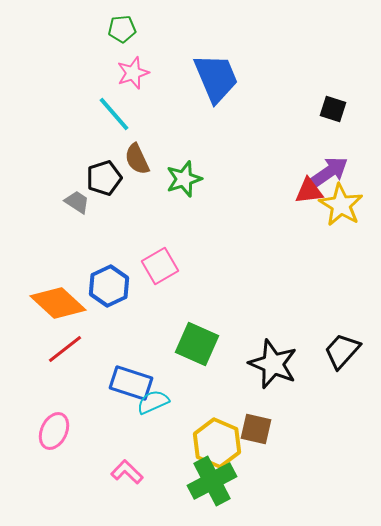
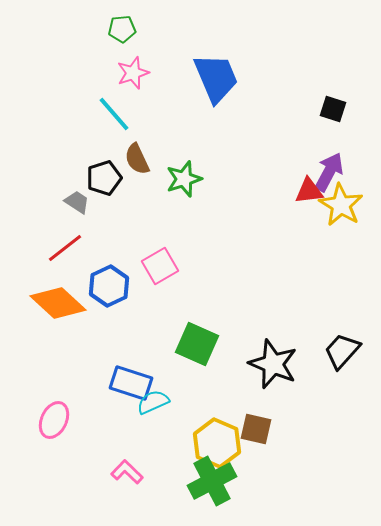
purple arrow: rotated 27 degrees counterclockwise
red line: moved 101 px up
pink ellipse: moved 11 px up
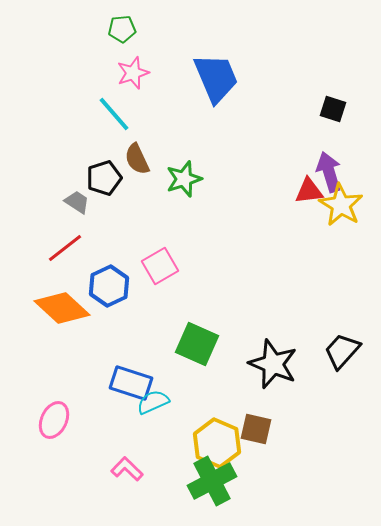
purple arrow: rotated 45 degrees counterclockwise
orange diamond: moved 4 px right, 5 px down
pink L-shape: moved 3 px up
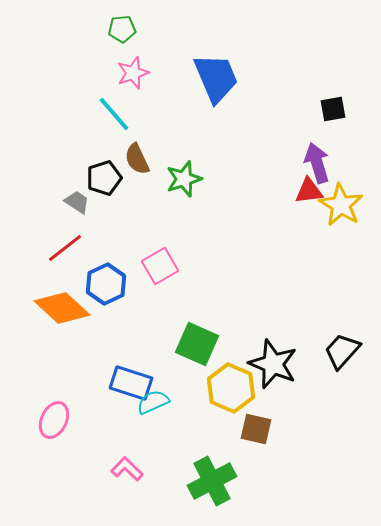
black square: rotated 28 degrees counterclockwise
purple arrow: moved 12 px left, 9 px up
blue hexagon: moved 3 px left, 2 px up
yellow hexagon: moved 14 px right, 55 px up
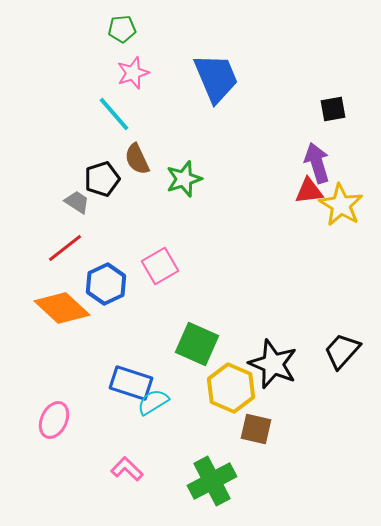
black pentagon: moved 2 px left, 1 px down
cyan semicircle: rotated 8 degrees counterclockwise
